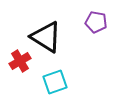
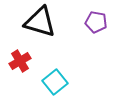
black triangle: moved 6 px left, 15 px up; rotated 16 degrees counterclockwise
cyan square: rotated 20 degrees counterclockwise
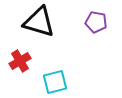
black triangle: moved 1 px left
cyan square: rotated 25 degrees clockwise
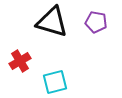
black triangle: moved 13 px right
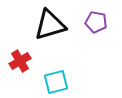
black triangle: moved 2 px left, 3 px down; rotated 32 degrees counterclockwise
cyan square: moved 1 px right
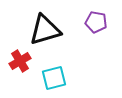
black triangle: moved 5 px left, 5 px down
cyan square: moved 2 px left, 4 px up
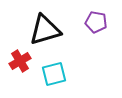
cyan square: moved 4 px up
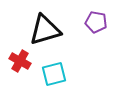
red cross: rotated 30 degrees counterclockwise
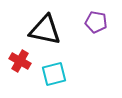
black triangle: rotated 28 degrees clockwise
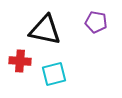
red cross: rotated 25 degrees counterclockwise
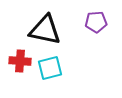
purple pentagon: rotated 15 degrees counterclockwise
cyan square: moved 4 px left, 6 px up
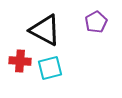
purple pentagon: rotated 25 degrees counterclockwise
black triangle: rotated 16 degrees clockwise
